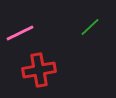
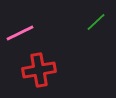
green line: moved 6 px right, 5 px up
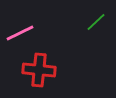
red cross: rotated 16 degrees clockwise
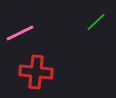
red cross: moved 3 px left, 2 px down
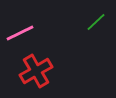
red cross: moved 1 px up; rotated 36 degrees counterclockwise
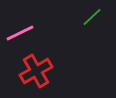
green line: moved 4 px left, 5 px up
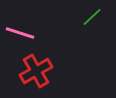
pink line: rotated 44 degrees clockwise
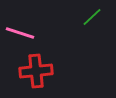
red cross: rotated 24 degrees clockwise
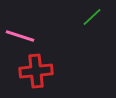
pink line: moved 3 px down
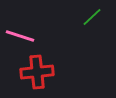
red cross: moved 1 px right, 1 px down
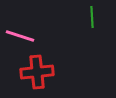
green line: rotated 50 degrees counterclockwise
